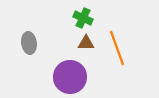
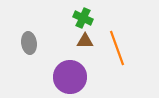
brown triangle: moved 1 px left, 2 px up
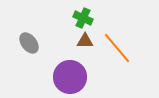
gray ellipse: rotated 30 degrees counterclockwise
orange line: rotated 20 degrees counterclockwise
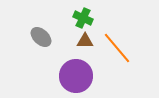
gray ellipse: moved 12 px right, 6 px up; rotated 10 degrees counterclockwise
purple circle: moved 6 px right, 1 px up
